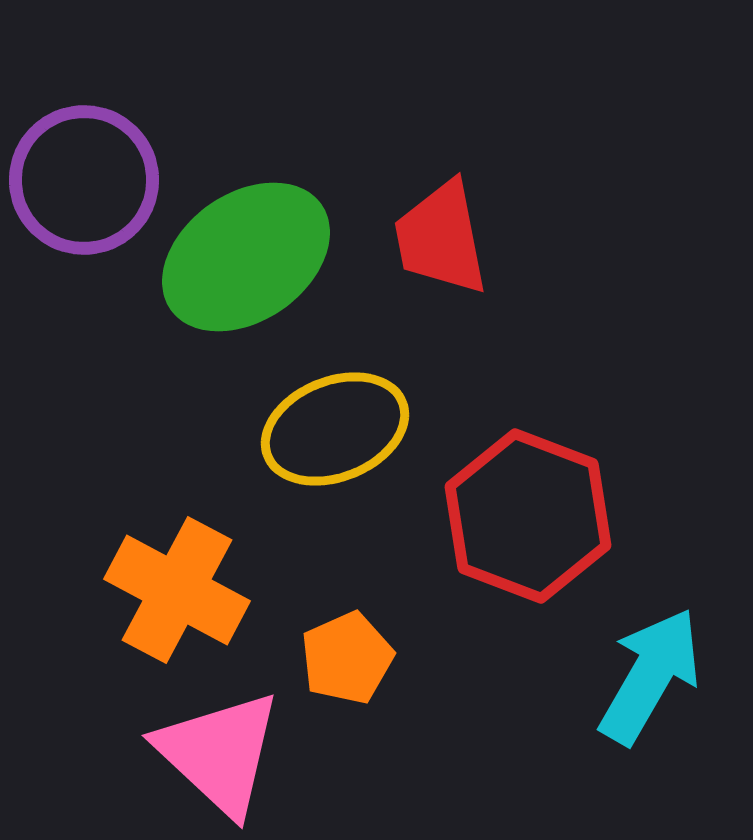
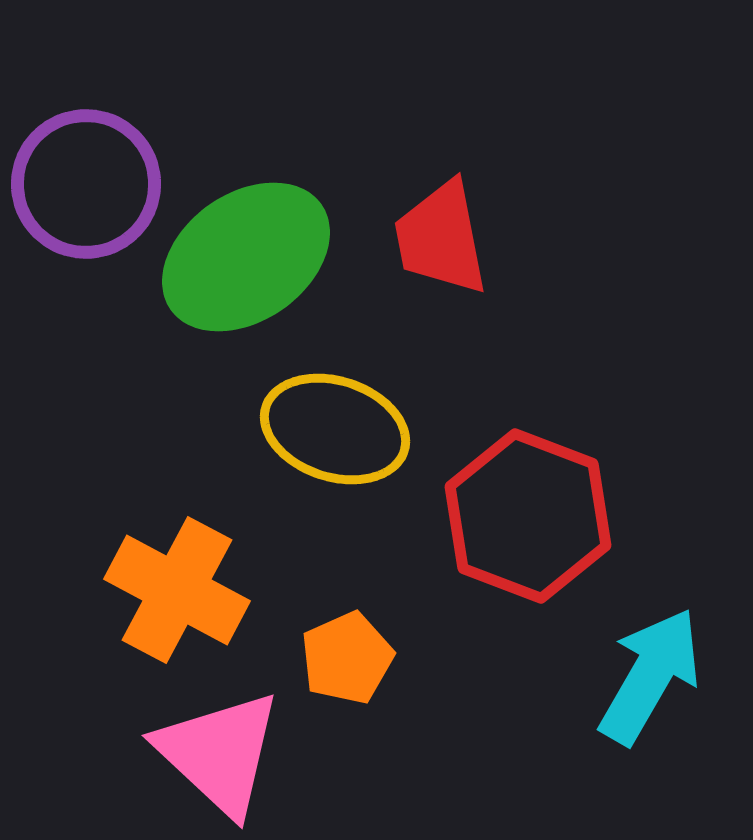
purple circle: moved 2 px right, 4 px down
yellow ellipse: rotated 40 degrees clockwise
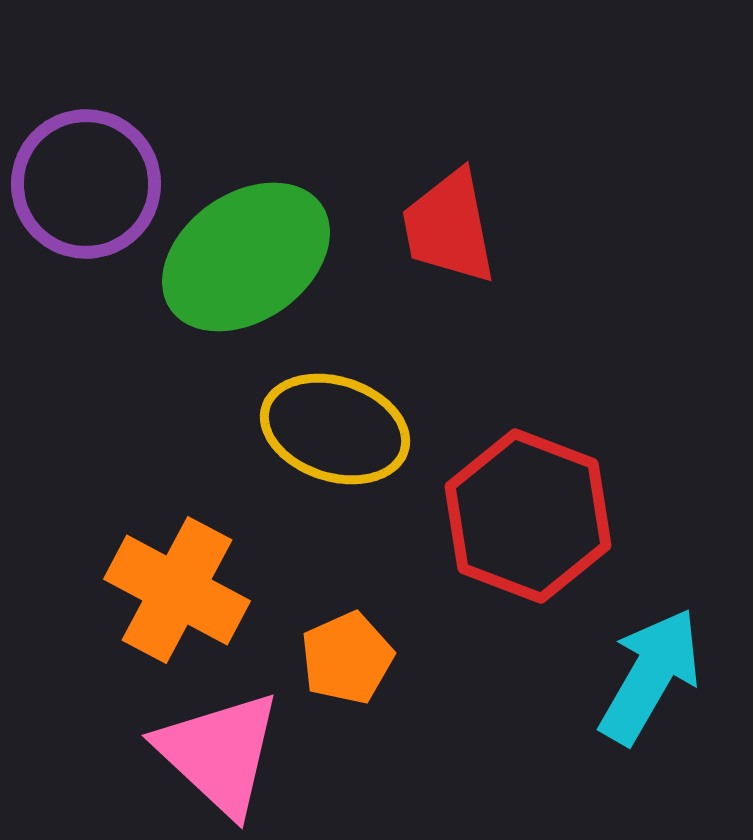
red trapezoid: moved 8 px right, 11 px up
